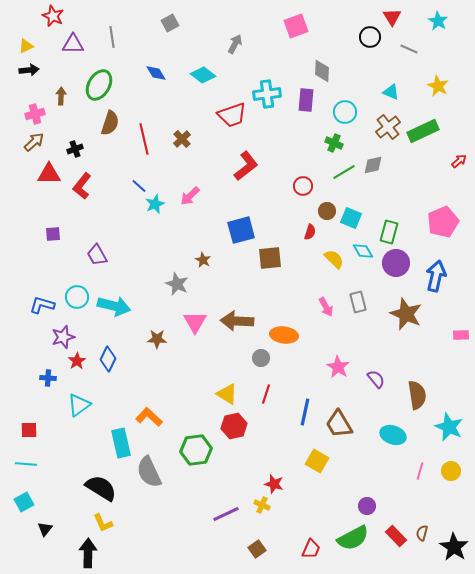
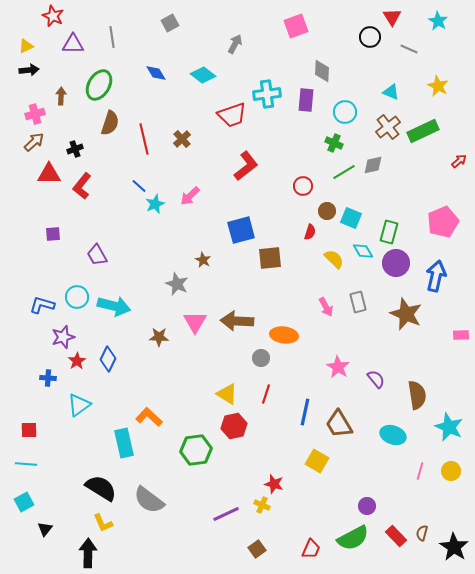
brown star at (157, 339): moved 2 px right, 2 px up
cyan rectangle at (121, 443): moved 3 px right
gray semicircle at (149, 472): moved 28 px down; rotated 28 degrees counterclockwise
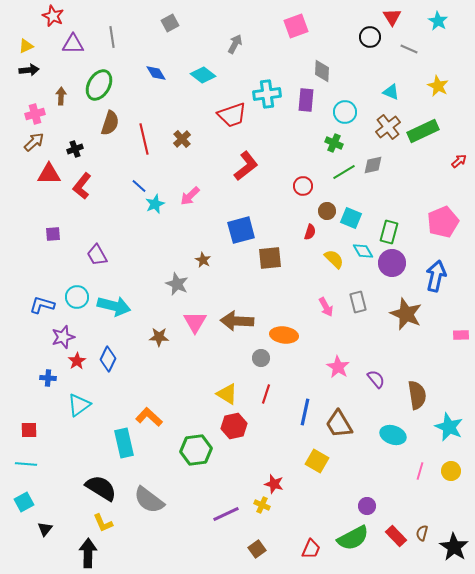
purple circle at (396, 263): moved 4 px left
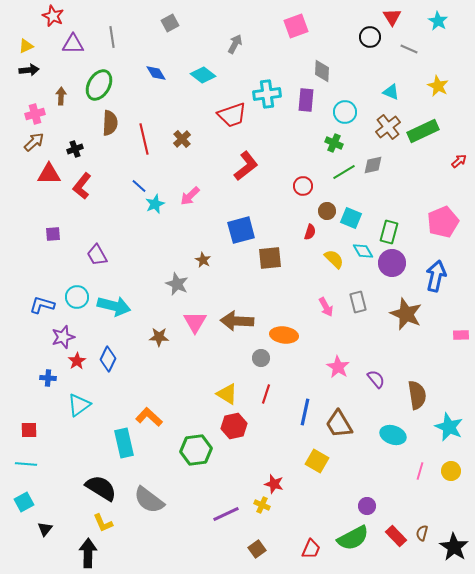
brown semicircle at (110, 123): rotated 15 degrees counterclockwise
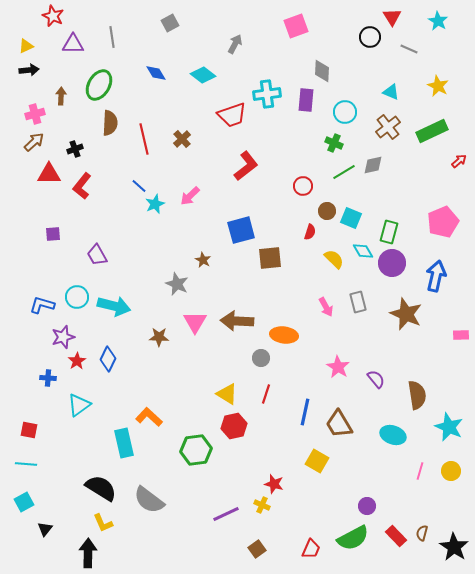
green rectangle at (423, 131): moved 9 px right
red square at (29, 430): rotated 12 degrees clockwise
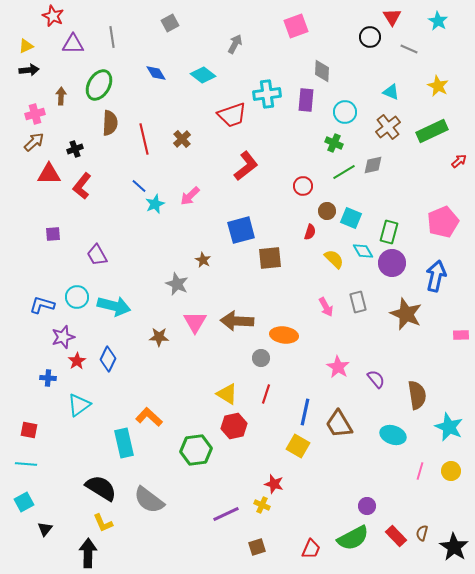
yellow square at (317, 461): moved 19 px left, 15 px up
brown square at (257, 549): moved 2 px up; rotated 18 degrees clockwise
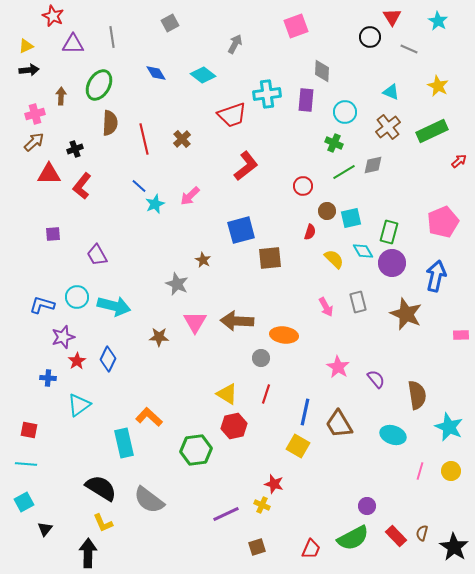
cyan square at (351, 218): rotated 35 degrees counterclockwise
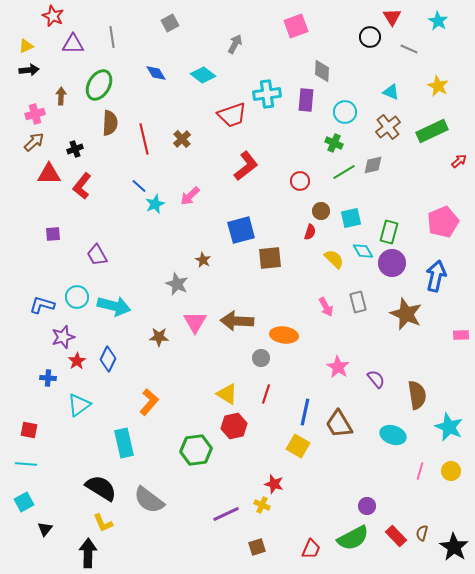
red circle at (303, 186): moved 3 px left, 5 px up
brown circle at (327, 211): moved 6 px left
orange L-shape at (149, 417): moved 15 px up; rotated 88 degrees clockwise
